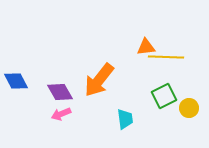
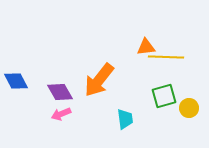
green square: rotated 10 degrees clockwise
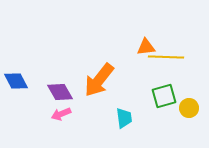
cyan trapezoid: moved 1 px left, 1 px up
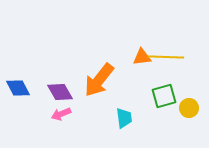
orange triangle: moved 4 px left, 10 px down
blue diamond: moved 2 px right, 7 px down
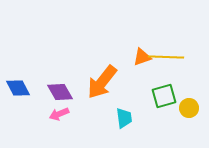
orange triangle: rotated 12 degrees counterclockwise
orange arrow: moved 3 px right, 2 px down
pink arrow: moved 2 px left
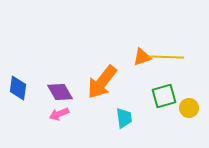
blue diamond: rotated 35 degrees clockwise
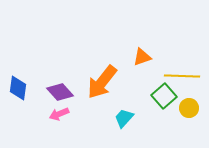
yellow line: moved 16 px right, 19 px down
purple diamond: rotated 12 degrees counterclockwise
green square: rotated 25 degrees counterclockwise
cyan trapezoid: rotated 130 degrees counterclockwise
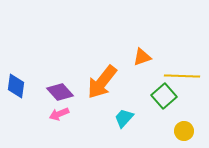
blue diamond: moved 2 px left, 2 px up
yellow circle: moved 5 px left, 23 px down
